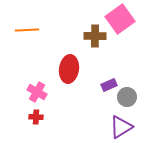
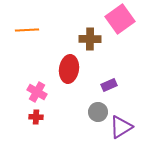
brown cross: moved 5 px left, 3 px down
gray circle: moved 29 px left, 15 px down
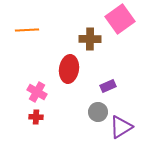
purple rectangle: moved 1 px left, 1 px down
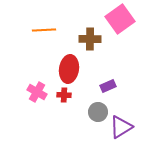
orange line: moved 17 px right
red cross: moved 28 px right, 22 px up
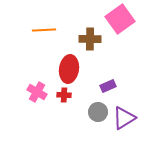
purple triangle: moved 3 px right, 9 px up
